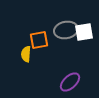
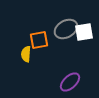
gray ellipse: moved 1 px up; rotated 20 degrees counterclockwise
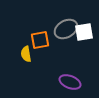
orange square: moved 1 px right
yellow semicircle: rotated 14 degrees counterclockwise
purple ellipse: rotated 65 degrees clockwise
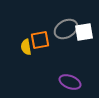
yellow semicircle: moved 7 px up
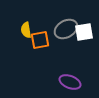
yellow semicircle: moved 17 px up
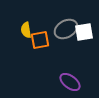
purple ellipse: rotated 15 degrees clockwise
